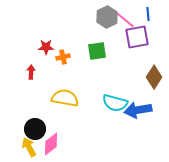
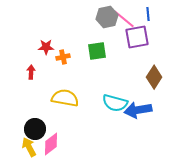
gray hexagon: rotated 15 degrees clockwise
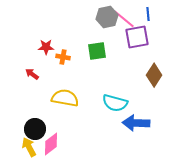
orange cross: rotated 24 degrees clockwise
red arrow: moved 1 px right, 2 px down; rotated 56 degrees counterclockwise
brown diamond: moved 2 px up
blue arrow: moved 2 px left, 13 px down; rotated 12 degrees clockwise
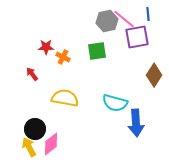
gray hexagon: moved 4 px down
orange cross: rotated 16 degrees clockwise
red arrow: rotated 16 degrees clockwise
blue arrow: rotated 96 degrees counterclockwise
